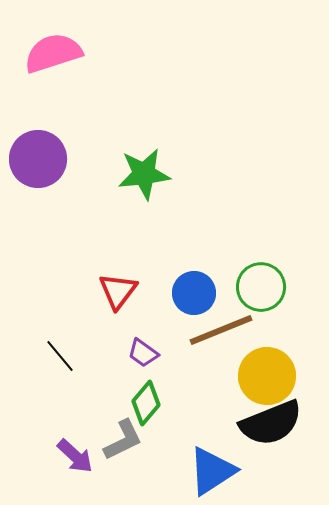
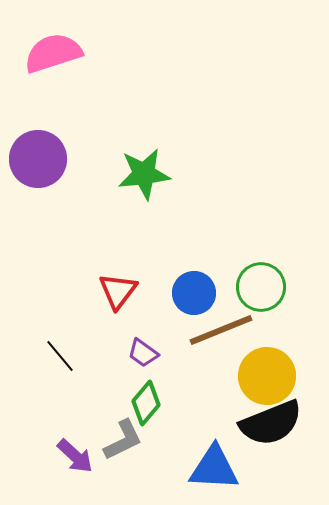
blue triangle: moved 2 px right, 3 px up; rotated 36 degrees clockwise
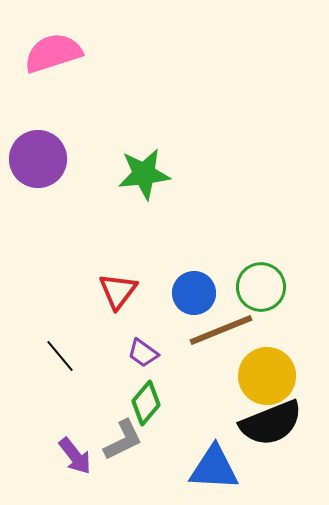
purple arrow: rotated 9 degrees clockwise
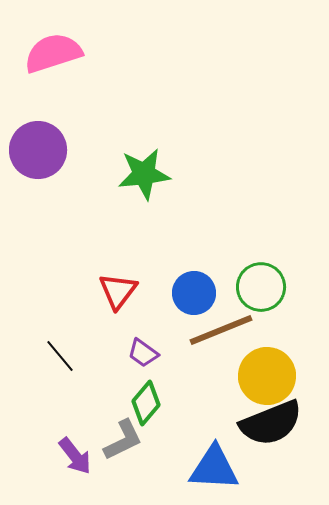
purple circle: moved 9 px up
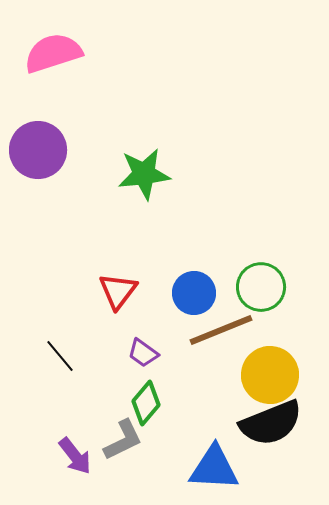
yellow circle: moved 3 px right, 1 px up
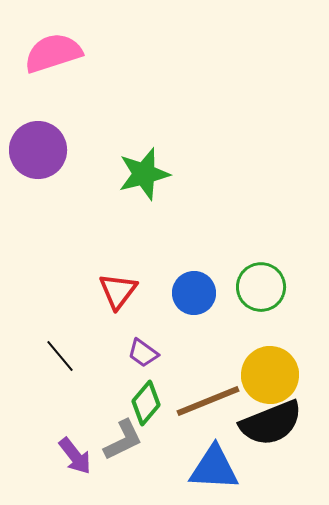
green star: rotated 8 degrees counterclockwise
brown line: moved 13 px left, 71 px down
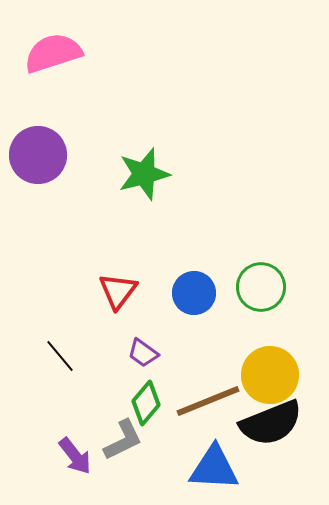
purple circle: moved 5 px down
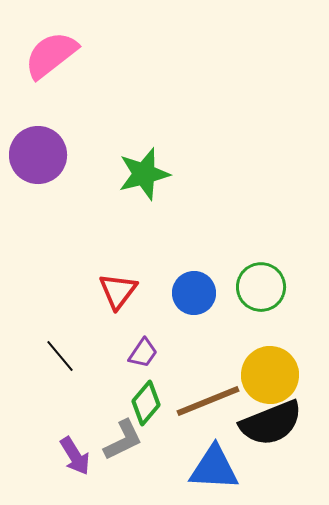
pink semicircle: moved 2 px left, 2 px down; rotated 20 degrees counterclockwise
purple trapezoid: rotated 92 degrees counterclockwise
purple arrow: rotated 6 degrees clockwise
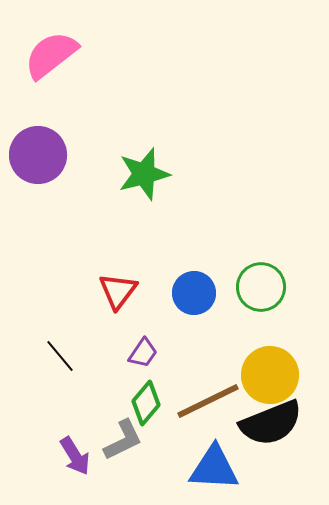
brown line: rotated 4 degrees counterclockwise
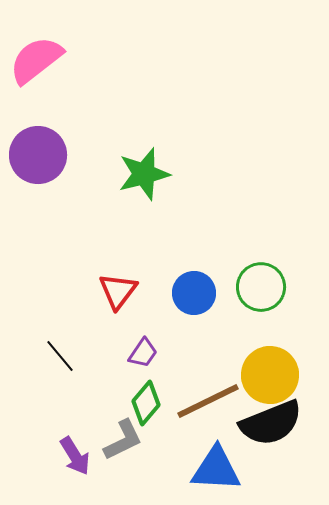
pink semicircle: moved 15 px left, 5 px down
blue triangle: moved 2 px right, 1 px down
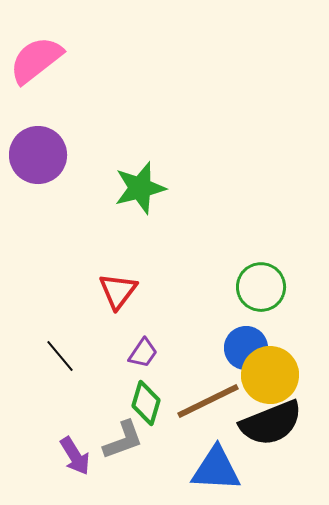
green star: moved 4 px left, 14 px down
blue circle: moved 52 px right, 55 px down
green diamond: rotated 24 degrees counterclockwise
gray L-shape: rotated 6 degrees clockwise
